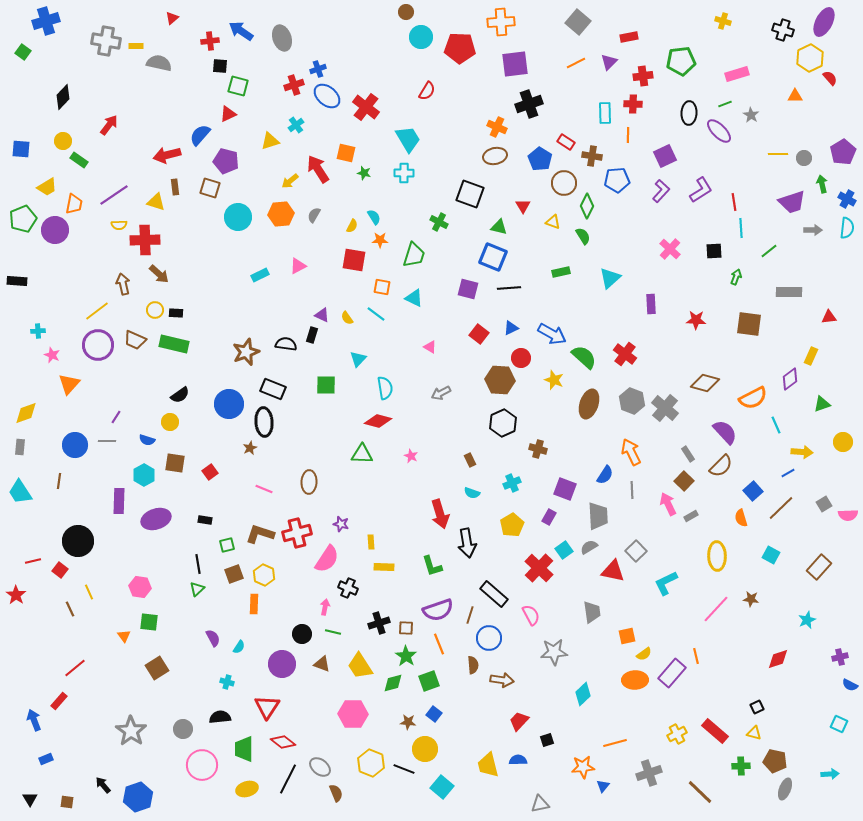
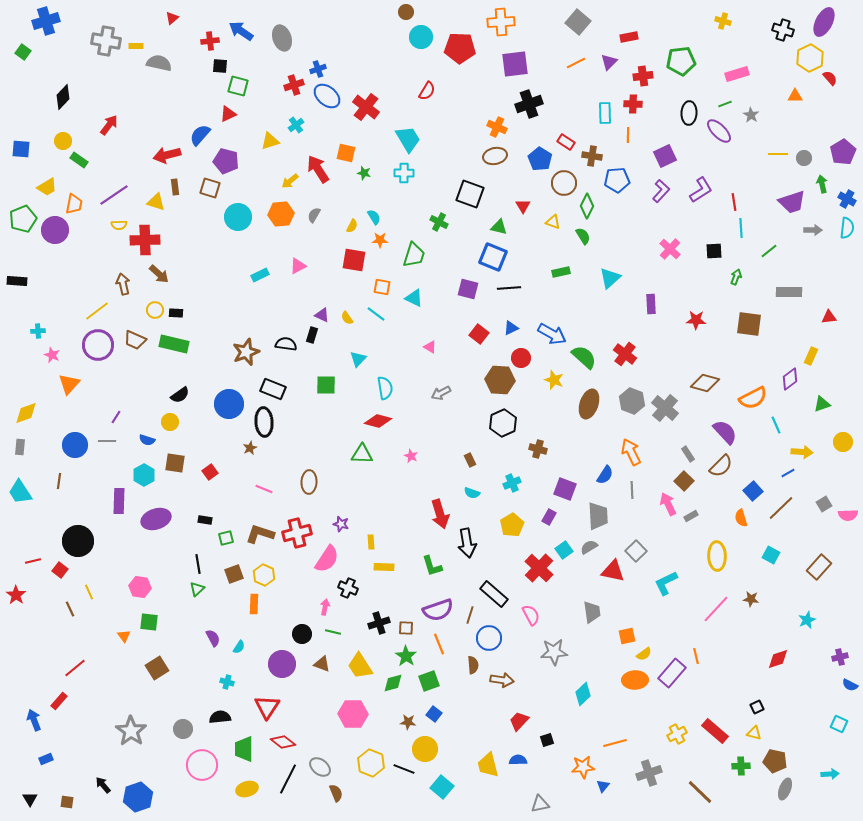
green square at (227, 545): moved 1 px left, 7 px up
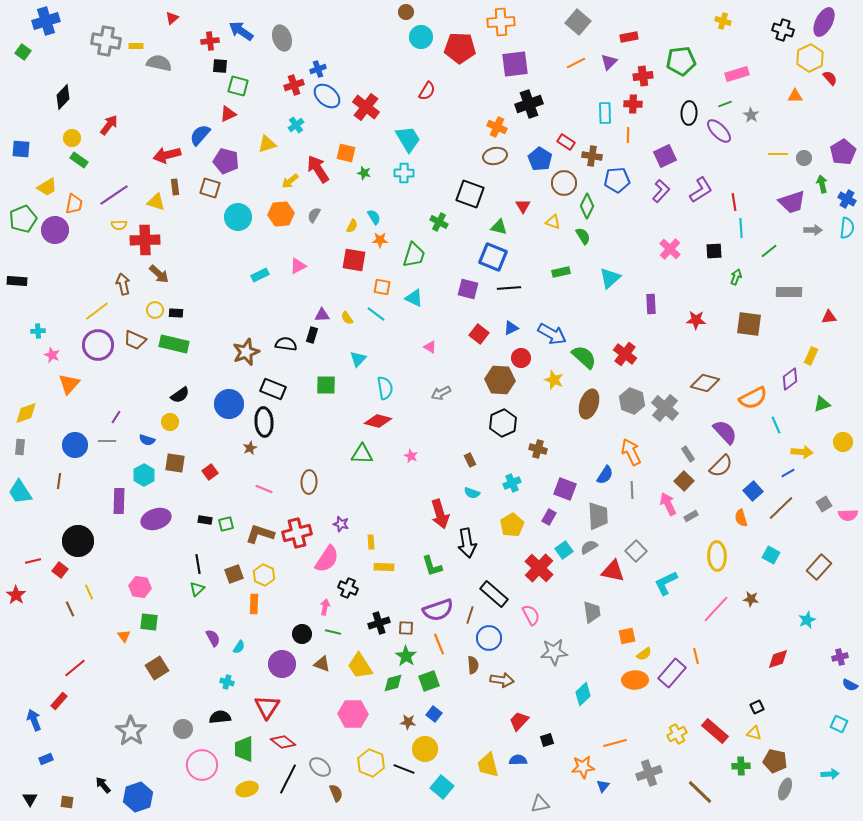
yellow circle at (63, 141): moved 9 px right, 3 px up
yellow triangle at (270, 141): moved 3 px left, 3 px down
purple triangle at (322, 315): rotated 28 degrees counterclockwise
green square at (226, 538): moved 14 px up
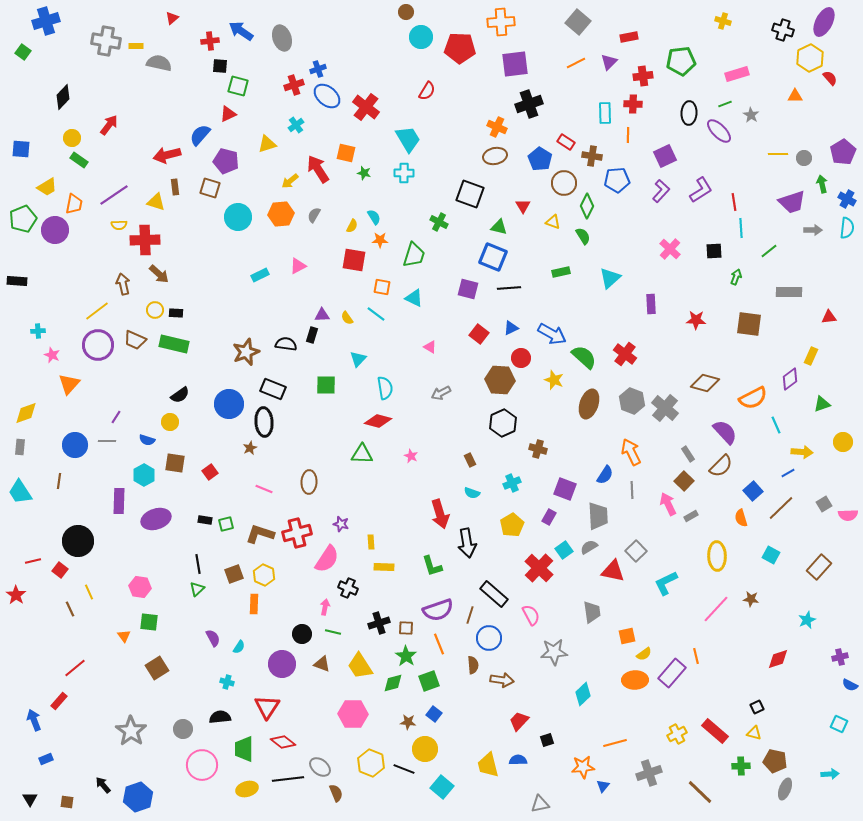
black line at (288, 779): rotated 56 degrees clockwise
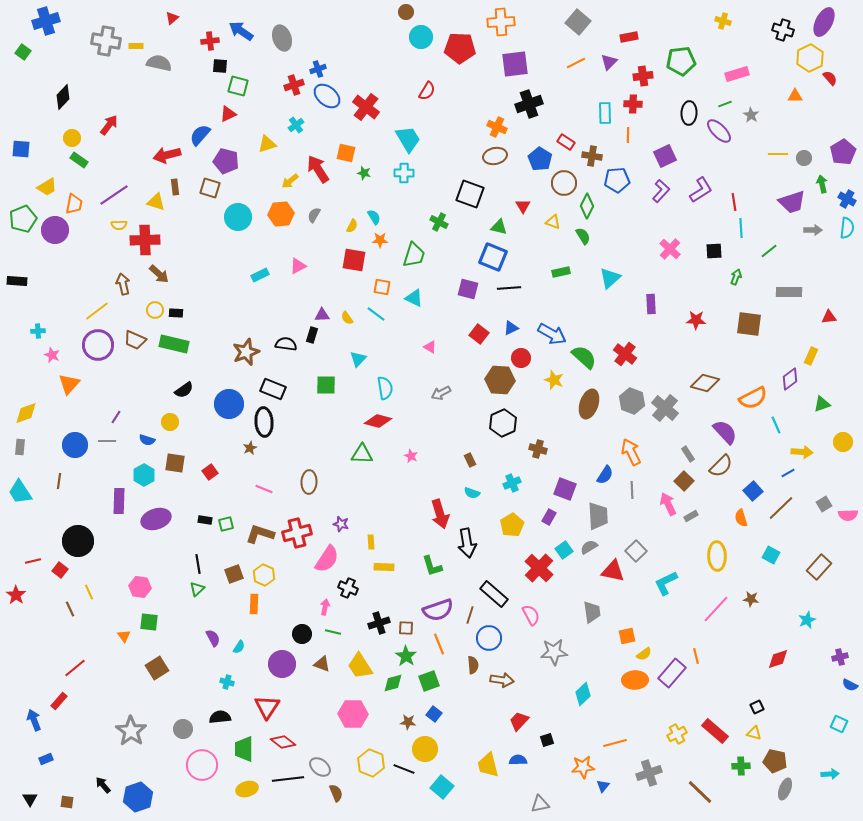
black semicircle at (180, 395): moved 4 px right, 5 px up
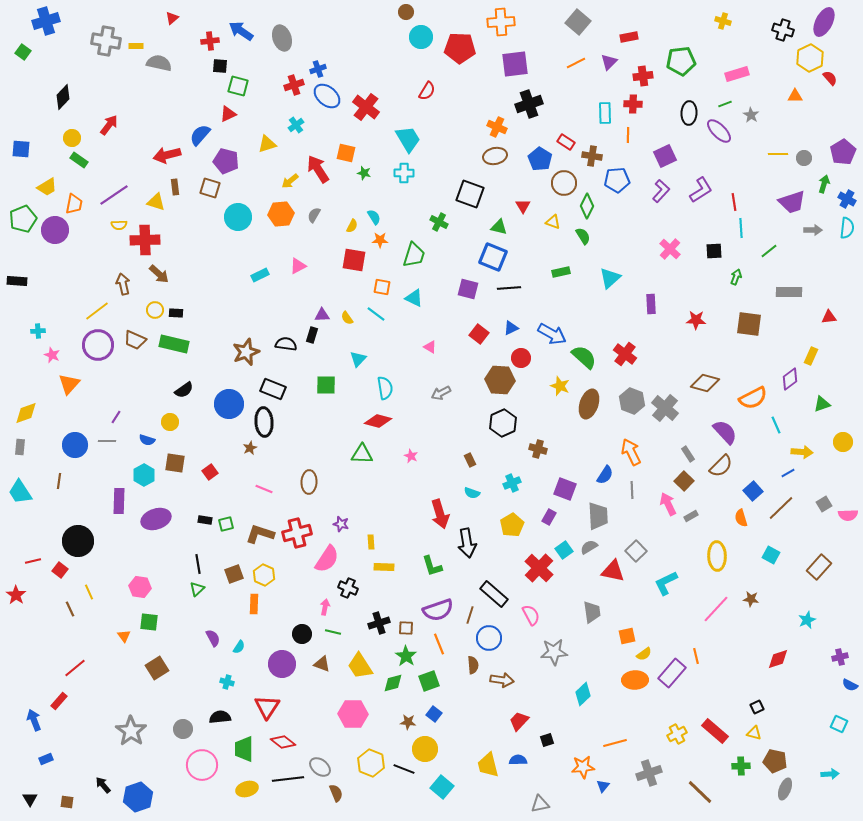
green arrow at (822, 184): moved 2 px right; rotated 30 degrees clockwise
yellow star at (554, 380): moved 6 px right, 6 px down
